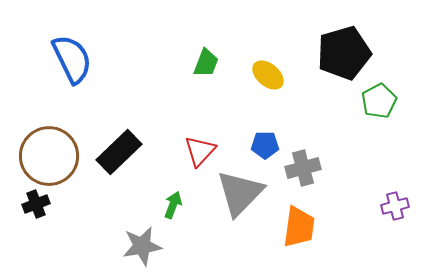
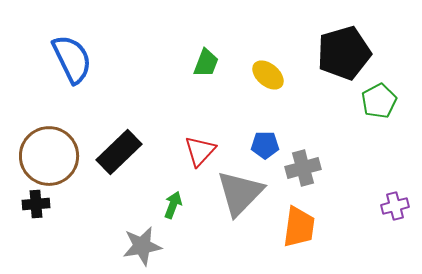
black cross: rotated 16 degrees clockwise
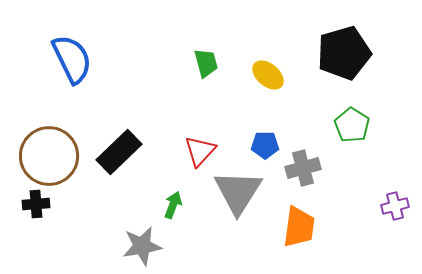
green trapezoid: rotated 36 degrees counterclockwise
green pentagon: moved 27 px left, 24 px down; rotated 12 degrees counterclockwise
gray triangle: moved 2 px left, 1 px up; rotated 12 degrees counterclockwise
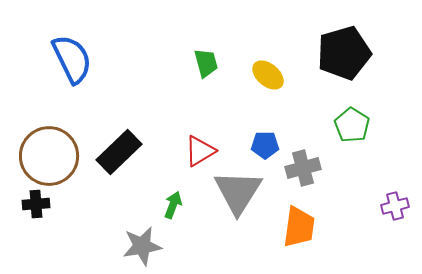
red triangle: rotated 16 degrees clockwise
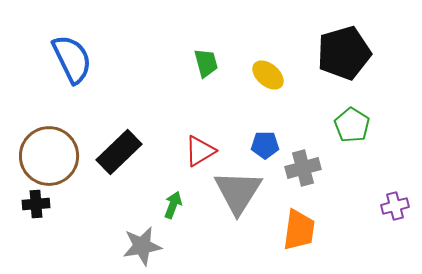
orange trapezoid: moved 3 px down
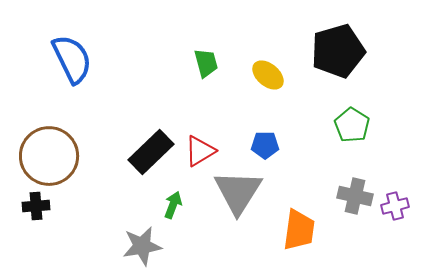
black pentagon: moved 6 px left, 2 px up
black rectangle: moved 32 px right
gray cross: moved 52 px right, 28 px down; rotated 28 degrees clockwise
black cross: moved 2 px down
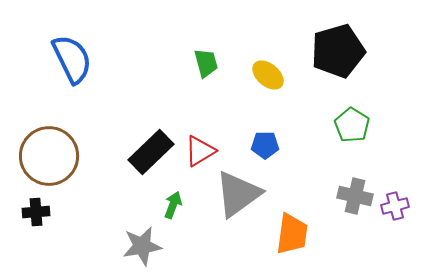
gray triangle: moved 2 px down; rotated 22 degrees clockwise
black cross: moved 6 px down
orange trapezoid: moved 7 px left, 4 px down
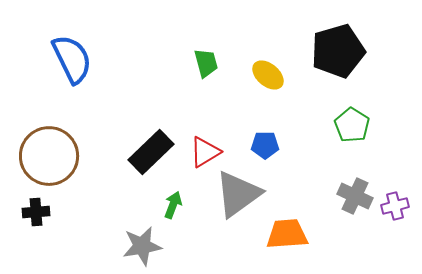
red triangle: moved 5 px right, 1 px down
gray cross: rotated 12 degrees clockwise
orange trapezoid: moved 5 px left; rotated 102 degrees counterclockwise
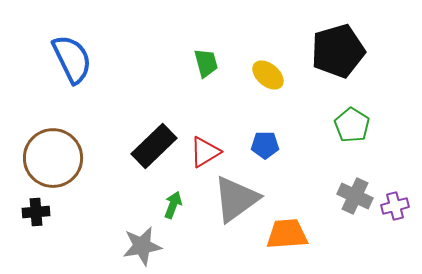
black rectangle: moved 3 px right, 6 px up
brown circle: moved 4 px right, 2 px down
gray triangle: moved 2 px left, 5 px down
